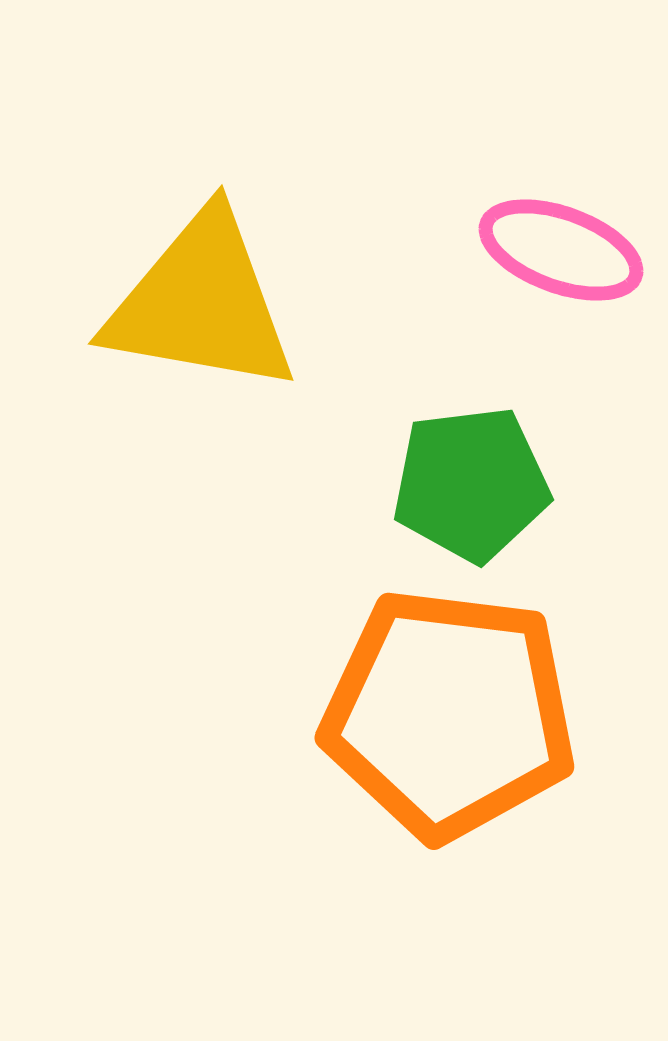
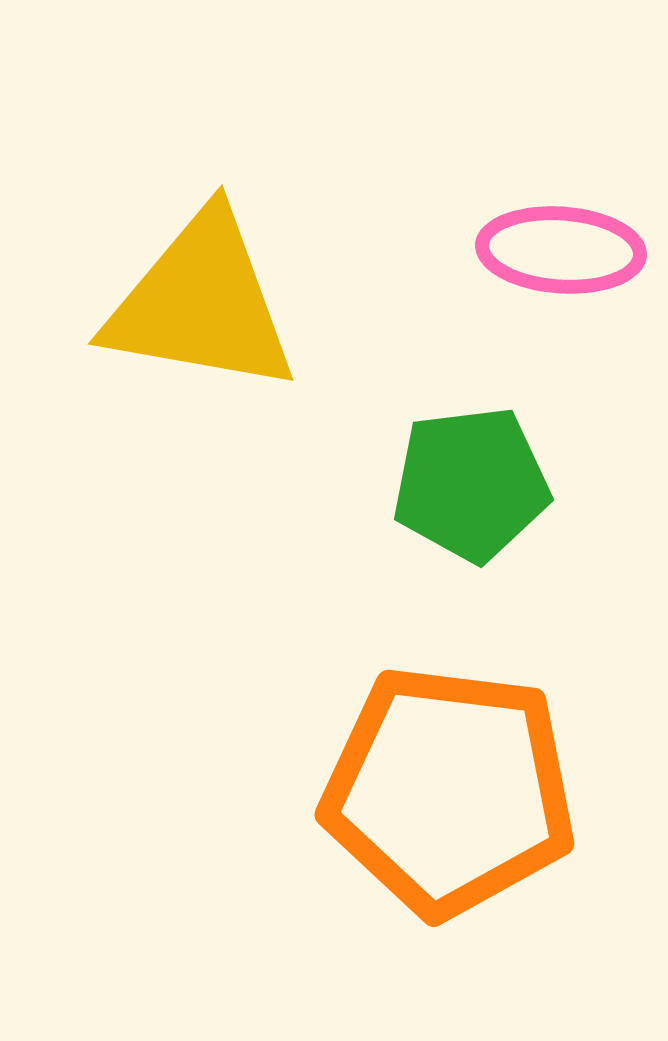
pink ellipse: rotated 16 degrees counterclockwise
orange pentagon: moved 77 px down
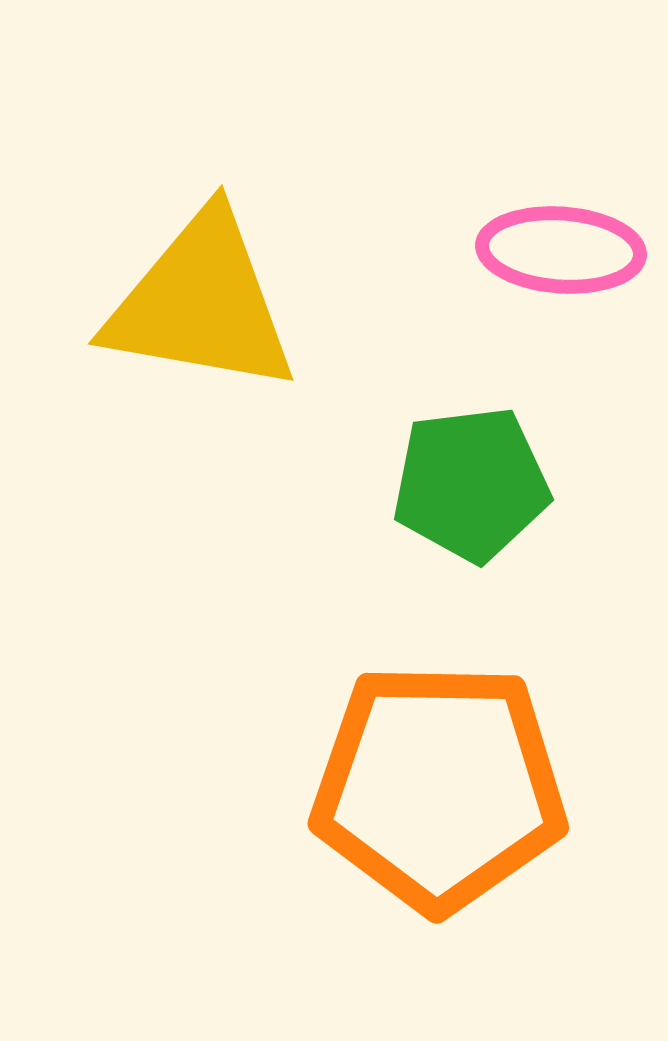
orange pentagon: moved 10 px left, 4 px up; rotated 6 degrees counterclockwise
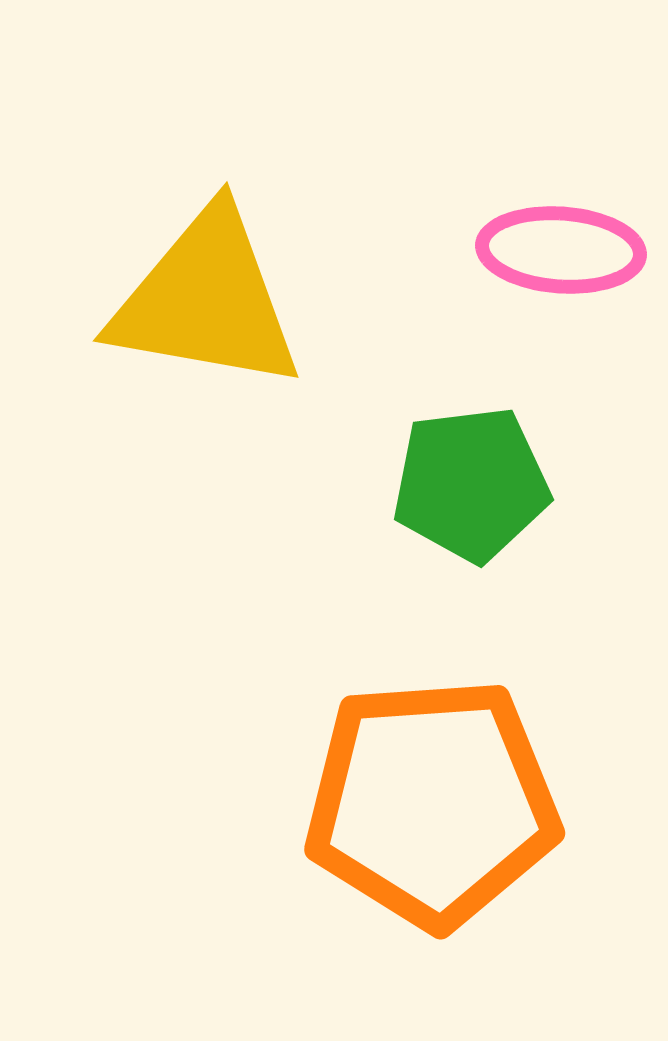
yellow triangle: moved 5 px right, 3 px up
orange pentagon: moved 7 px left, 16 px down; rotated 5 degrees counterclockwise
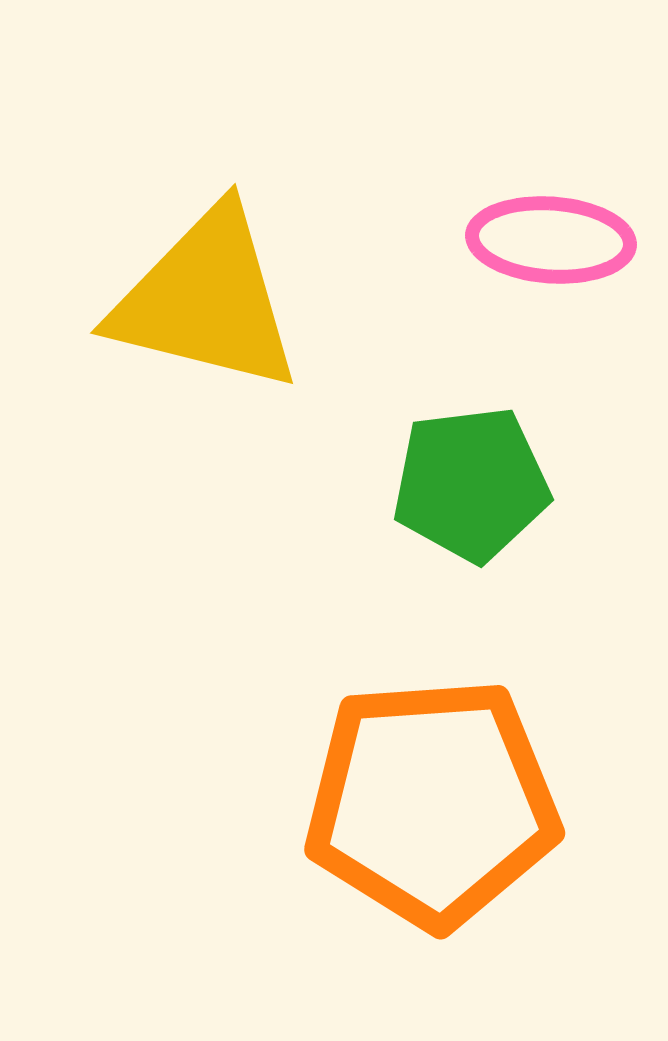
pink ellipse: moved 10 px left, 10 px up
yellow triangle: rotated 4 degrees clockwise
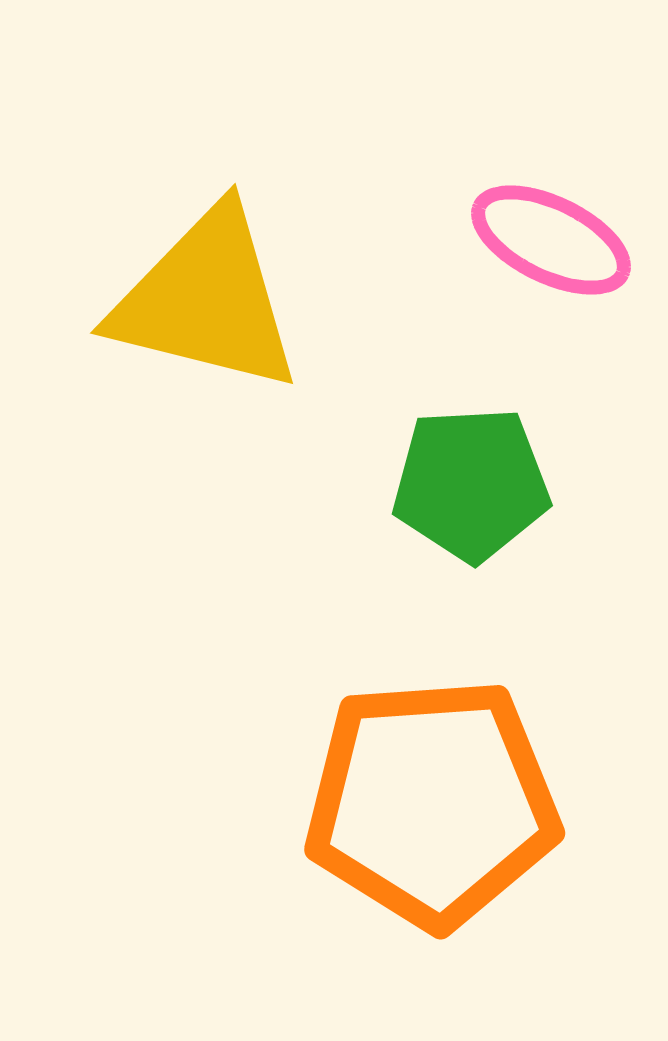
pink ellipse: rotated 22 degrees clockwise
green pentagon: rotated 4 degrees clockwise
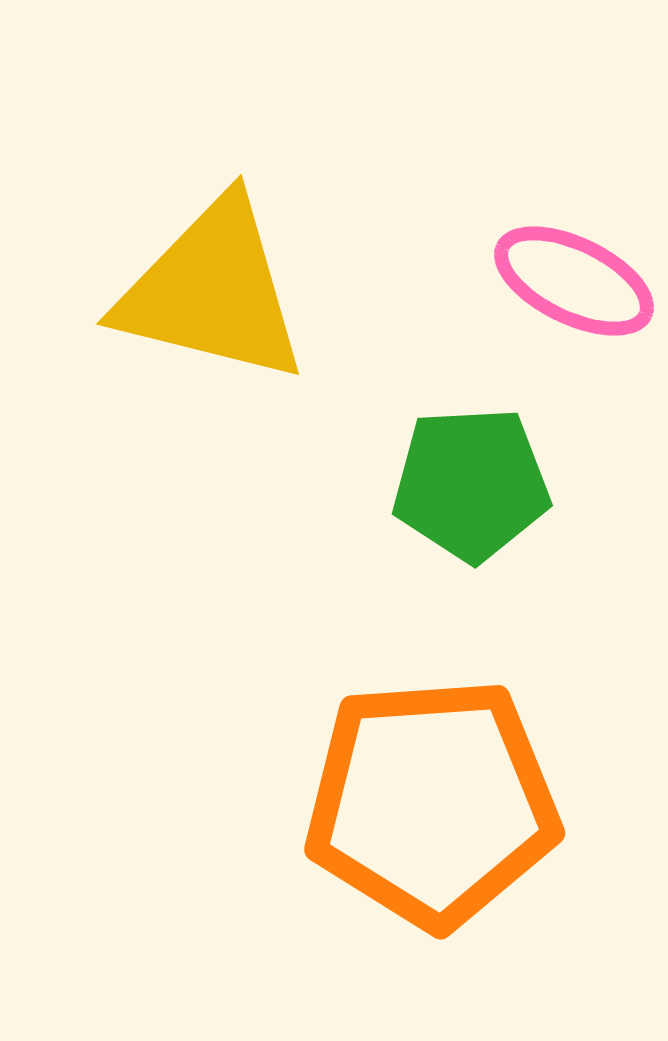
pink ellipse: moved 23 px right, 41 px down
yellow triangle: moved 6 px right, 9 px up
